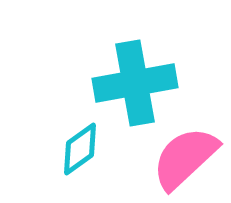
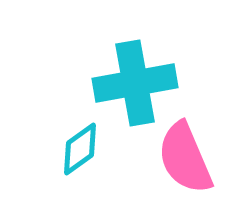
pink semicircle: rotated 70 degrees counterclockwise
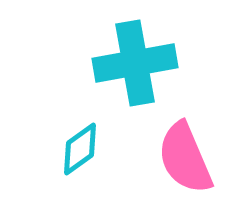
cyan cross: moved 20 px up
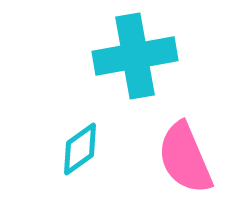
cyan cross: moved 7 px up
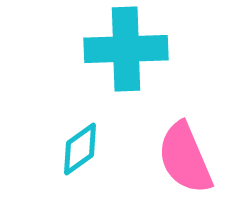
cyan cross: moved 9 px left, 7 px up; rotated 8 degrees clockwise
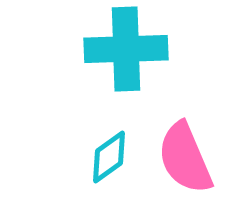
cyan diamond: moved 29 px right, 8 px down
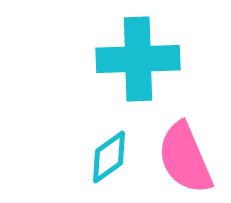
cyan cross: moved 12 px right, 10 px down
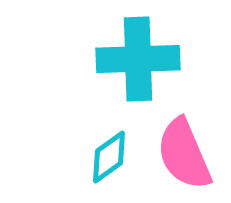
pink semicircle: moved 1 px left, 4 px up
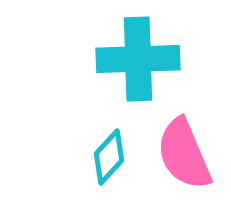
cyan diamond: rotated 12 degrees counterclockwise
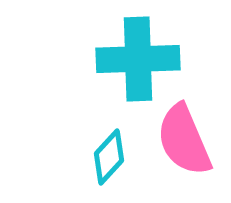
pink semicircle: moved 14 px up
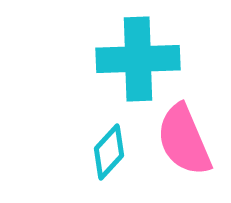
cyan diamond: moved 5 px up
